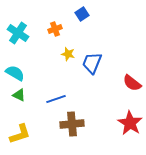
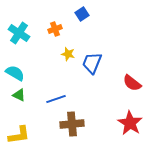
cyan cross: moved 1 px right
yellow L-shape: moved 1 px left, 1 px down; rotated 10 degrees clockwise
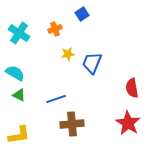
yellow star: rotated 24 degrees counterclockwise
red semicircle: moved 5 px down; rotated 42 degrees clockwise
red star: moved 2 px left
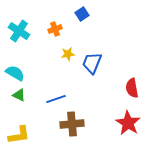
cyan cross: moved 2 px up
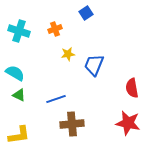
blue square: moved 4 px right, 1 px up
cyan cross: rotated 15 degrees counterclockwise
blue trapezoid: moved 2 px right, 2 px down
red star: rotated 20 degrees counterclockwise
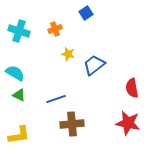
yellow star: rotated 24 degrees clockwise
blue trapezoid: rotated 30 degrees clockwise
